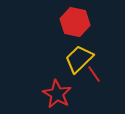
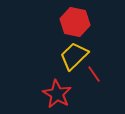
yellow trapezoid: moved 5 px left, 3 px up
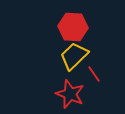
red hexagon: moved 2 px left, 5 px down; rotated 8 degrees counterclockwise
red star: moved 13 px right; rotated 8 degrees counterclockwise
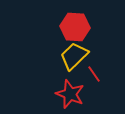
red hexagon: moved 2 px right
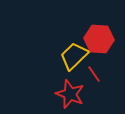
red hexagon: moved 24 px right, 12 px down
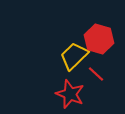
red hexagon: rotated 12 degrees clockwise
red line: moved 2 px right; rotated 12 degrees counterclockwise
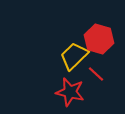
red star: moved 2 px up; rotated 8 degrees counterclockwise
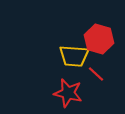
yellow trapezoid: rotated 132 degrees counterclockwise
red star: moved 2 px left, 1 px down
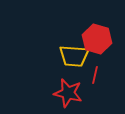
red hexagon: moved 2 px left
red line: moved 1 px left, 1 px down; rotated 60 degrees clockwise
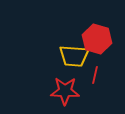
red star: moved 3 px left, 2 px up; rotated 12 degrees counterclockwise
